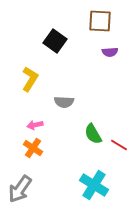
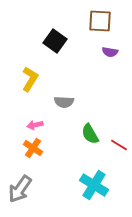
purple semicircle: rotated 14 degrees clockwise
green semicircle: moved 3 px left
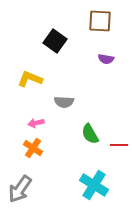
purple semicircle: moved 4 px left, 7 px down
yellow L-shape: rotated 100 degrees counterclockwise
pink arrow: moved 1 px right, 2 px up
red line: rotated 30 degrees counterclockwise
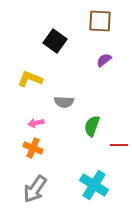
purple semicircle: moved 2 px left, 1 px down; rotated 133 degrees clockwise
green semicircle: moved 2 px right, 8 px up; rotated 50 degrees clockwise
orange cross: rotated 12 degrees counterclockwise
gray arrow: moved 15 px right
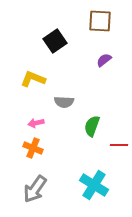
black square: rotated 20 degrees clockwise
yellow L-shape: moved 3 px right
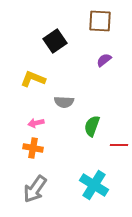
orange cross: rotated 12 degrees counterclockwise
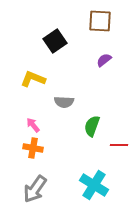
pink arrow: moved 3 px left, 2 px down; rotated 63 degrees clockwise
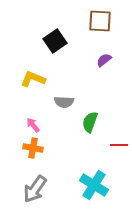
green semicircle: moved 2 px left, 4 px up
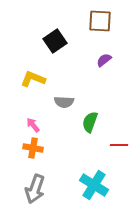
gray arrow: rotated 16 degrees counterclockwise
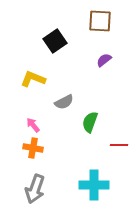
gray semicircle: rotated 30 degrees counterclockwise
cyan cross: rotated 32 degrees counterclockwise
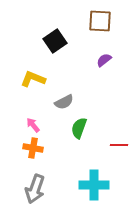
green semicircle: moved 11 px left, 6 px down
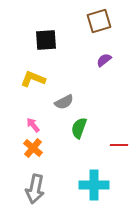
brown square: moved 1 px left; rotated 20 degrees counterclockwise
black square: moved 9 px left, 1 px up; rotated 30 degrees clockwise
orange cross: rotated 30 degrees clockwise
gray arrow: rotated 8 degrees counterclockwise
